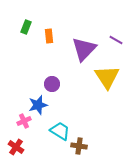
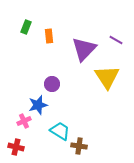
red cross: rotated 21 degrees counterclockwise
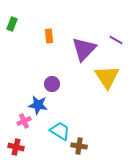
green rectangle: moved 14 px left, 3 px up
blue star: rotated 24 degrees clockwise
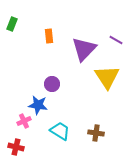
brown cross: moved 17 px right, 13 px up
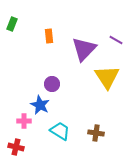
blue star: moved 2 px right; rotated 18 degrees clockwise
pink cross: rotated 24 degrees clockwise
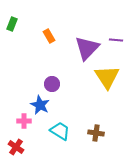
orange rectangle: rotated 24 degrees counterclockwise
purple line: rotated 24 degrees counterclockwise
purple triangle: moved 3 px right, 1 px up
red cross: rotated 21 degrees clockwise
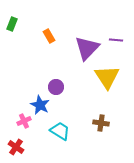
purple circle: moved 4 px right, 3 px down
pink cross: rotated 24 degrees counterclockwise
brown cross: moved 5 px right, 10 px up
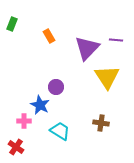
pink cross: rotated 24 degrees clockwise
